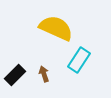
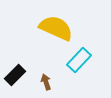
cyan rectangle: rotated 10 degrees clockwise
brown arrow: moved 2 px right, 8 px down
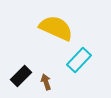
black rectangle: moved 6 px right, 1 px down
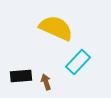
cyan rectangle: moved 1 px left, 2 px down
black rectangle: rotated 40 degrees clockwise
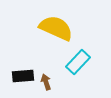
black rectangle: moved 2 px right
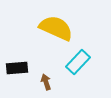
black rectangle: moved 6 px left, 8 px up
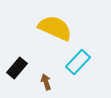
yellow semicircle: moved 1 px left
black rectangle: rotated 45 degrees counterclockwise
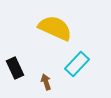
cyan rectangle: moved 1 px left, 2 px down
black rectangle: moved 2 px left; rotated 65 degrees counterclockwise
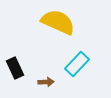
yellow semicircle: moved 3 px right, 6 px up
brown arrow: rotated 105 degrees clockwise
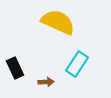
cyan rectangle: rotated 10 degrees counterclockwise
